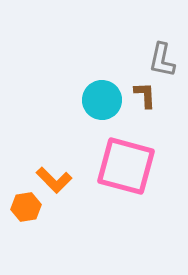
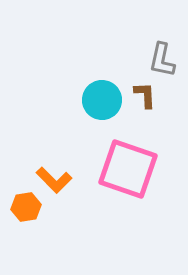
pink square: moved 2 px right, 3 px down; rotated 4 degrees clockwise
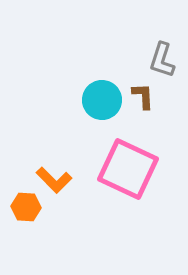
gray L-shape: rotated 6 degrees clockwise
brown L-shape: moved 2 px left, 1 px down
pink square: rotated 6 degrees clockwise
orange hexagon: rotated 12 degrees clockwise
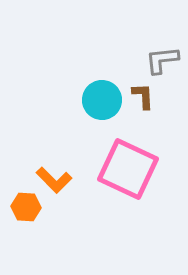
gray L-shape: rotated 66 degrees clockwise
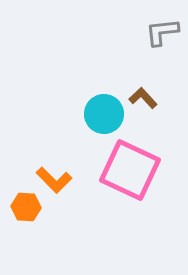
gray L-shape: moved 28 px up
brown L-shape: moved 2 px down; rotated 40 degrees counterclockwise
cyan circle: moved 2 px right, 14 px down
pink square: moved 2 px right, 1 px down
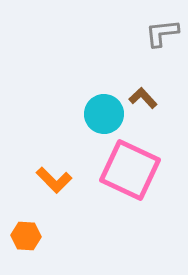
gray L-shape: moved 1 px down
orange hexagon: moved 29 px down
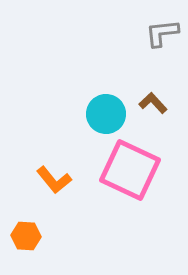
brown L-shape: moved 10 px right, 5 px down
cyan circle: moved 2 px right
orange L-shape: rotated 6 degrees clockwise
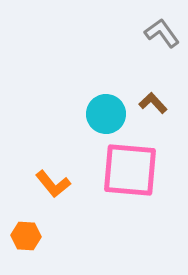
gray L-shape: rotated 60 degrees clockwise
pink square: rotated 20 degrees counterclockwise
orange L-shape: moved 1 px left, 4 px down
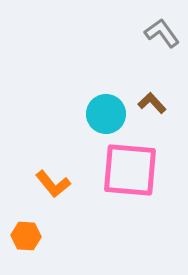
brown L-shape: moved 1 px left
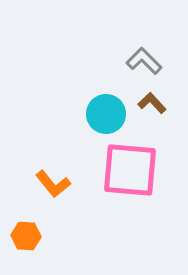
gray L-shape: moved 18 px left, 28 px down; rotated 9 degrees counterclockwise
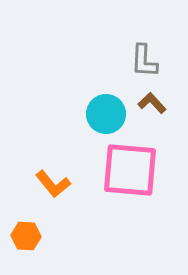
gray L-shape: rotated 132 degrees counterclockwise
